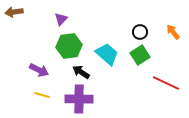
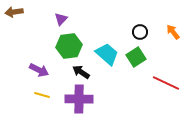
green square: moved 4 px left, 2 px down
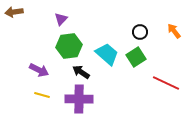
orange arrow: moved 1 px right, 1 px up
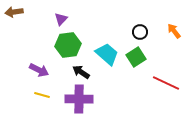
green hexagon: moved 1 px left, 1 px up
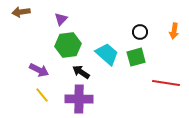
brown arrow: moved 7 px right
orange arrow: rotated 133 degrees counterclockwise
green square: rotated 18 degrees clockwise
red line: rotated 16 degrees counterclockwise
yellow line: rotated 35 degrees clockwise
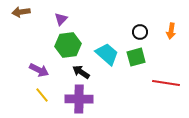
orange arrow: moved 3 px left
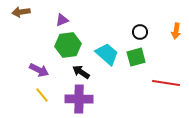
purple triangle: moved 1 px right, 1 px down; rotated 24 degrees clockwise
orange arrow: moved 5 px right
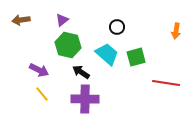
brown arrow: moved 8 px down
purple triangle: rotated 16 degrees counterclockwise
black circle: moved 23 px left, 5 px up
green hexagon: rotated 20 degrees clockwise
yellow line: moved 1 px up
purple cross: moved 6 px right
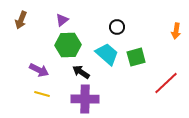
brown arrow: rotated 60 degrees counterclockwise
green hexagon: rotated 15 degrees counterclockwise
red line: rotated 52 degrees counterclockwise
yellow line: rotated 35 degrees counterclockwise
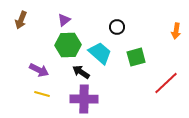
purple triangle: moved 2 px right
cyan trapezoid: moved 7 px left, 1 px up
purple cross: moved 1 px left
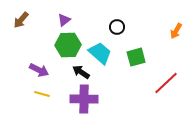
brown arrow: rotated 18 degrees clockwise
orange arrow: rotated 21 degrees clockwise
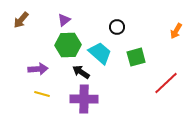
purple arrow: moved 1 px left, 1 px up; rotated 30 degrees counterclockwise
